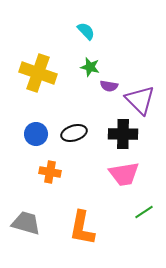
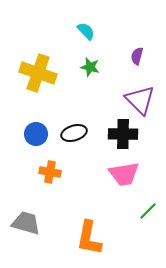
purple semicircle: moved 28 px right, 30 px up; rotated 96 degrees clockwise
green line: moved 4 px right, 1 px up; rotated 12 degrees counterclockwise
orange L-shape: moved 7 px right, 10 px down
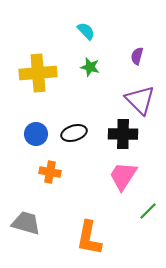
yellow cross: rotated 24 degrees counterclockwise
pink trapezoid: moved 1 px left, 2 px down; rotated 132 degrees clockwise
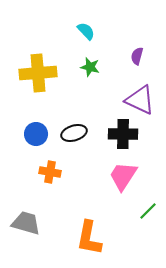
purple triangle: rotated 20 degrees counterclockwise
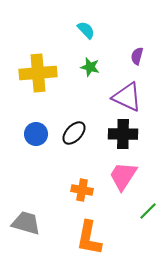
cyan semicircle: moved 1 px up
purple triangle: moved 13 px left, 3 px up
black ellipse: rotated 30 degrees counterclockwise
orange cross: moved 32 px right, 18 px down
